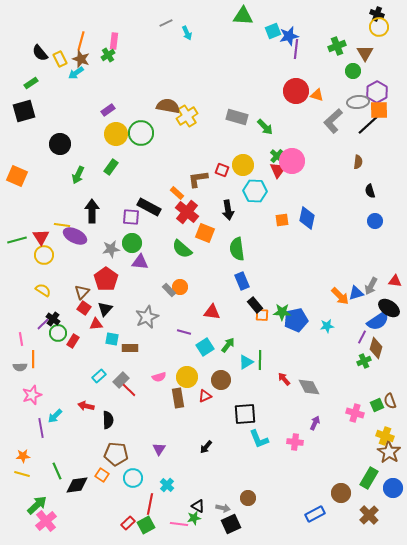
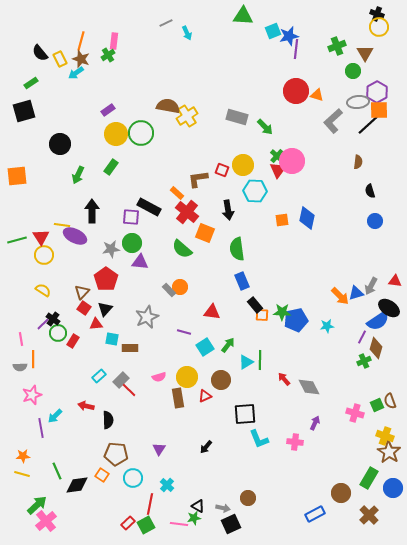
orange square at (17, 176): rotated 30 degrees counterclockwise
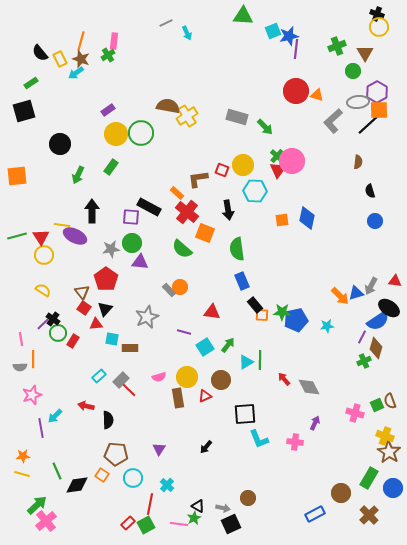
green line at (17, 240): moved 4 px up
brown triangle at (82, 292): rotated 21 degrees counterclockwise
green star at (194, 518): rotated 16 degrees counterclockwise
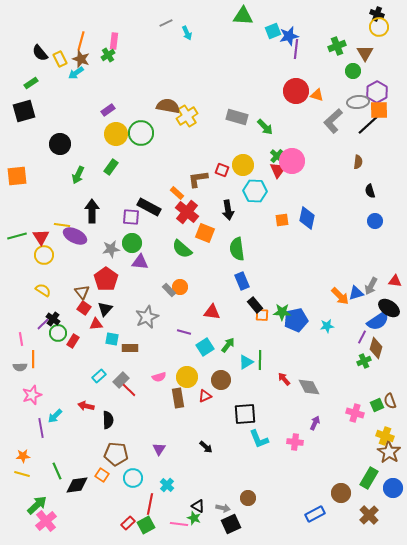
black arrow at (206, 447): rotated 88 degrees counterclockwise
green star at (194, 518): rotated 24 degrees counterclockwise
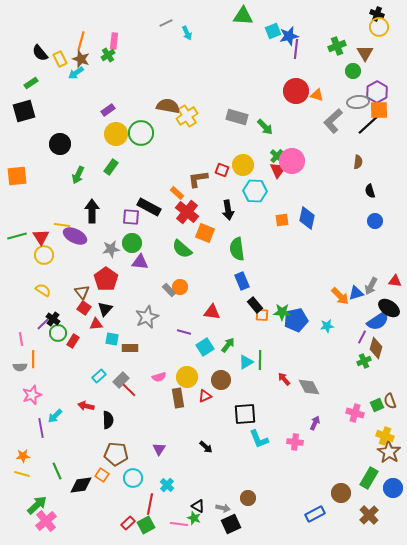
black diamond at (77, 485): moved 4 px right
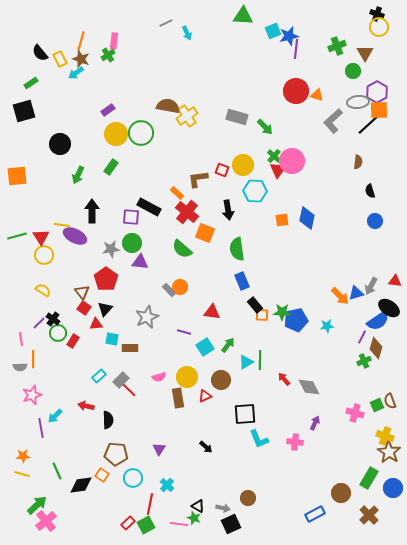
green cross at (277, 156): moved 3 px left
purple line at (43, 324): moved 4 px left, 1 px up
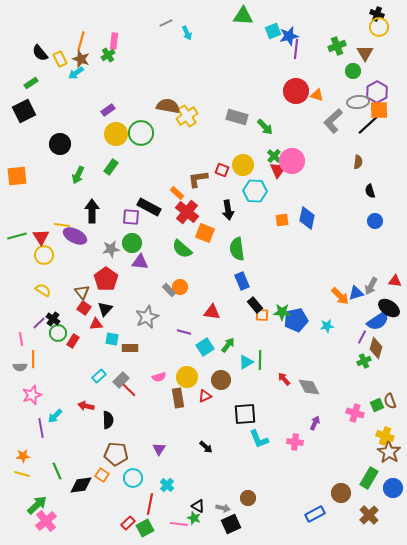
black square at (24, 111): rotated 10 degrees counterclockwise
green square at (146, 525): moved 1 px left, 3 px down
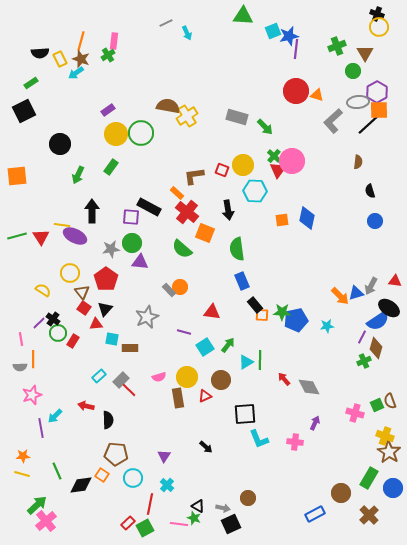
black semicircle at (40, 53): rotated 54 degrees counterclockwise
brown L-shape at (198, 179): moved 4 px left, 3 px up
yellow circle at (44, 255): moved 26 px right, 18 px down
purple triangle at (159, 449): moved 5 px right, 7 px down
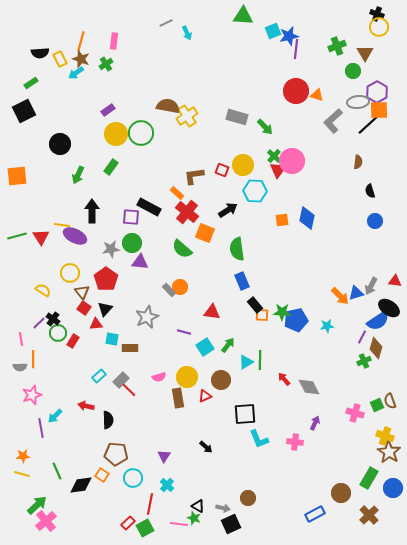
green cross at (108, 55): moved 2 px left, 9 px down
black arrow at (228, 210): rotated 114 degrees counterclockwise
